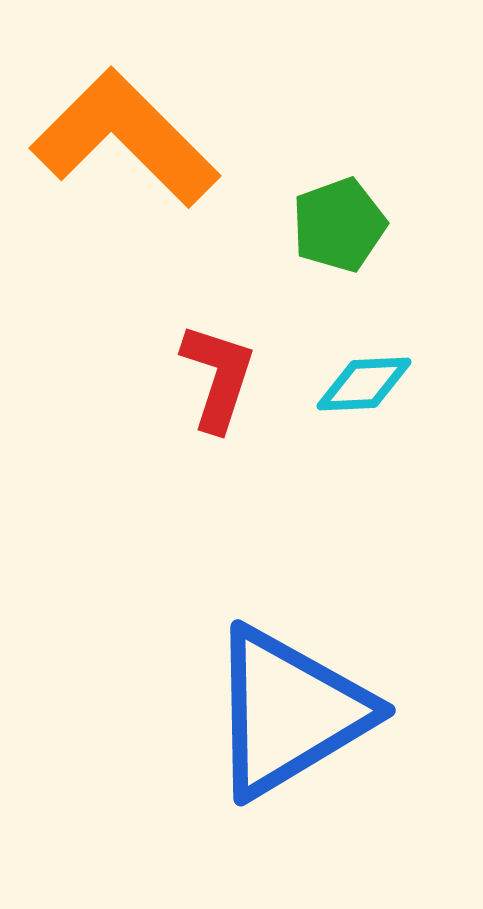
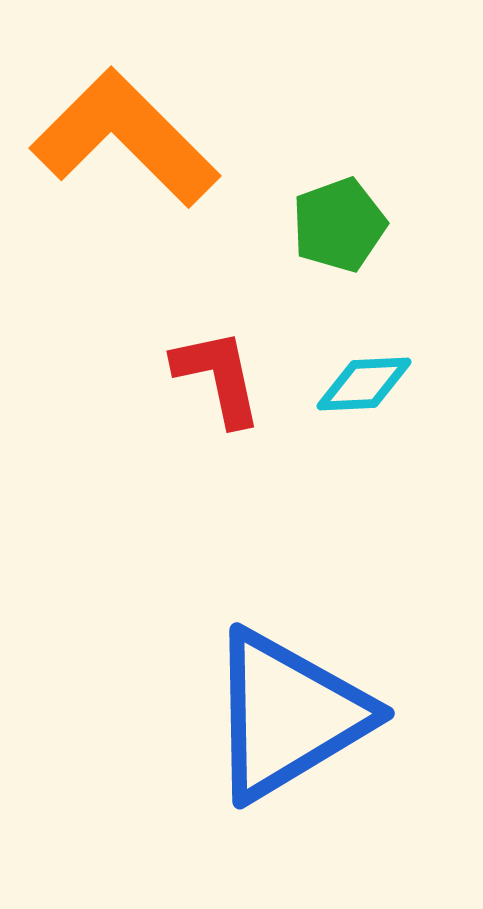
red L-shape: rotated 30 degrees counterclockwise
blue triangle: moved 1 px left, 3 px down
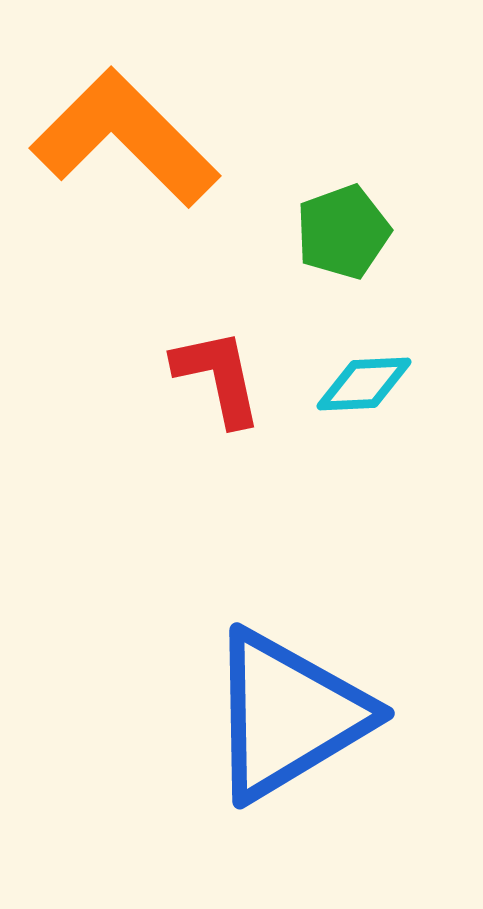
green pentagon: moved 4 px right, 7 px down
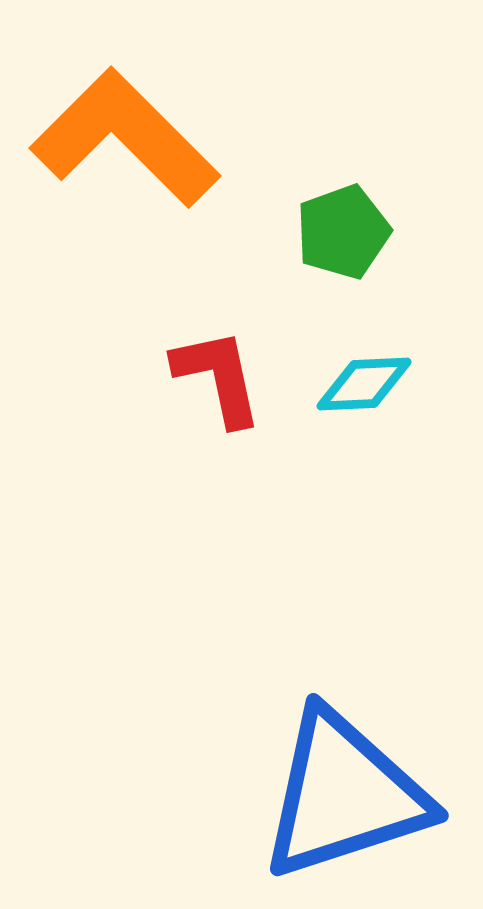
blue triangle: moved 56 px right, 80 px down; rotated 13 degrees clockwise
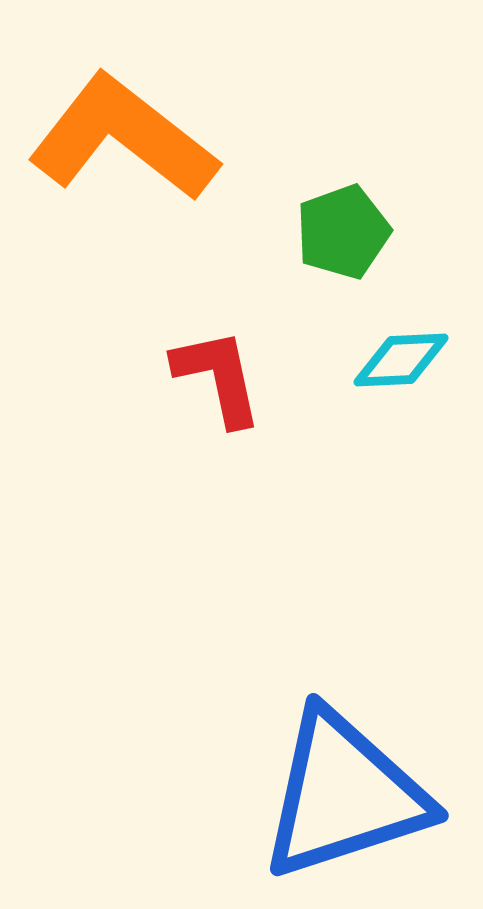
orange L-shape: moved 2 px left; rotated 7 degrees counterclockwise
cyan diamond: moved 37 px right, 24 px up
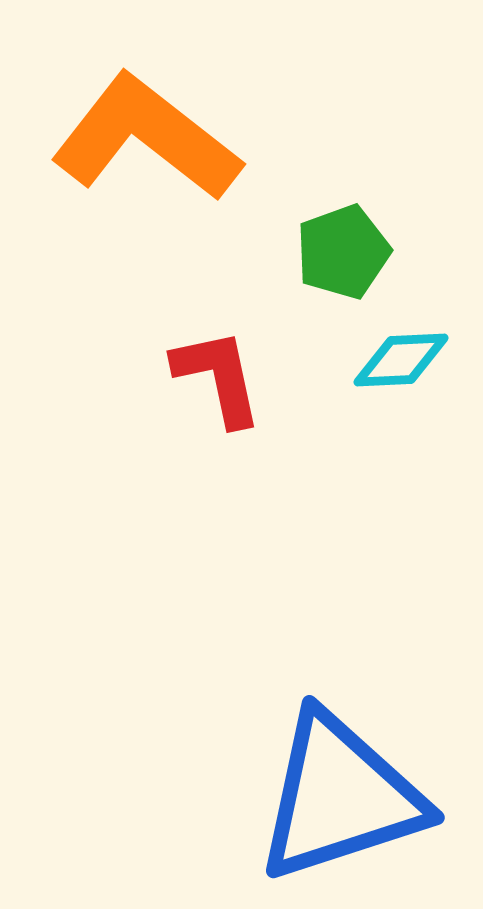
orange L-shape: moved 23 px right
green pentagon: moved 20 px down
blue triangle: moved 4 px left, 2 px down
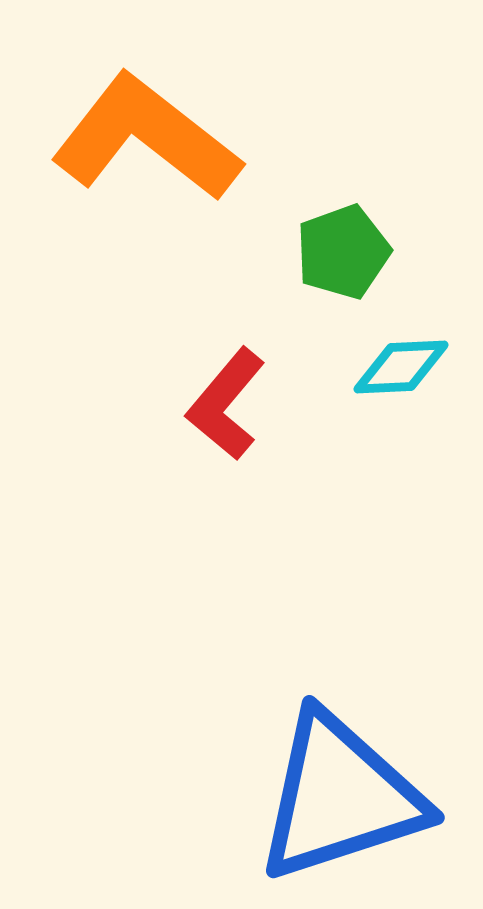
cyan diamond: moved 7 px down
red L-shape: moved 8 px right, 27 px down; rotated 128 degrees counterclockwise
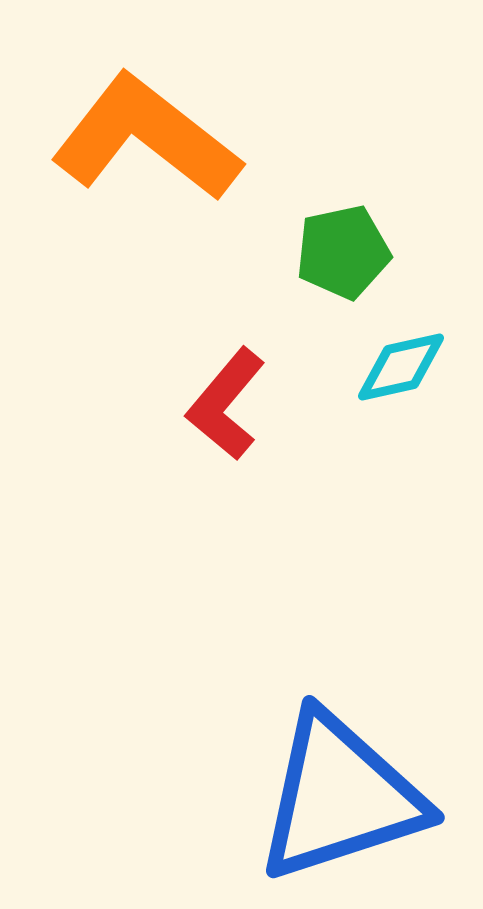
green pentagon: rotated 8 degrees clockwise
cyan diamond: rotated 10 degrees counterclockwise
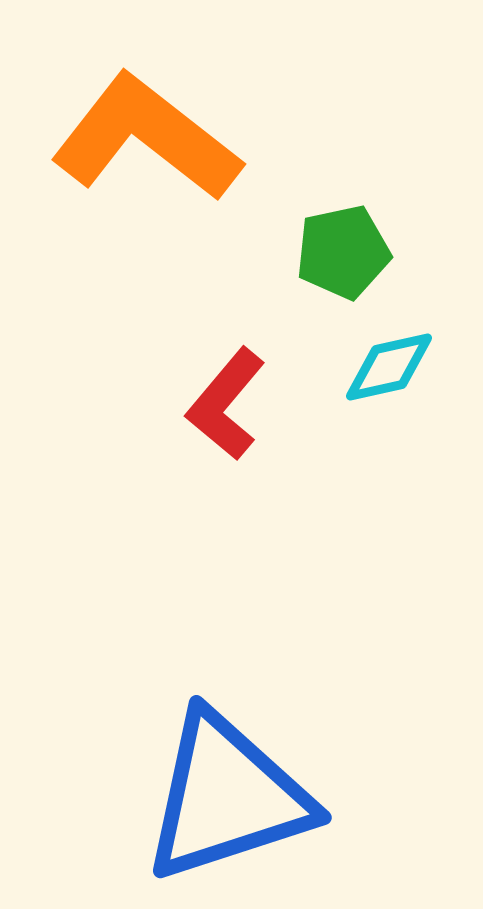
cyan diamond: moved 12 px left
blue triangle: moved 113 px left
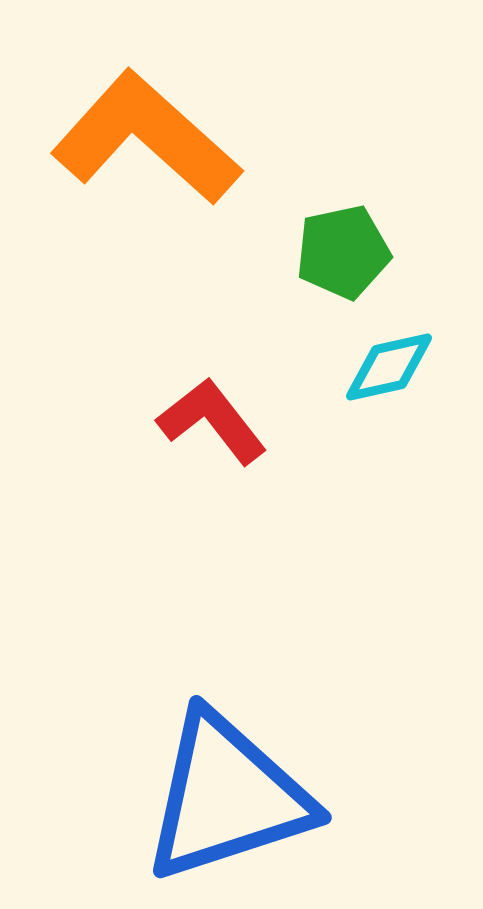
orange L-shape: rotated 4 degrees clockwise
red L-shape: moved 14 px left, 17 px down; rotated 102 degrees clockwise
